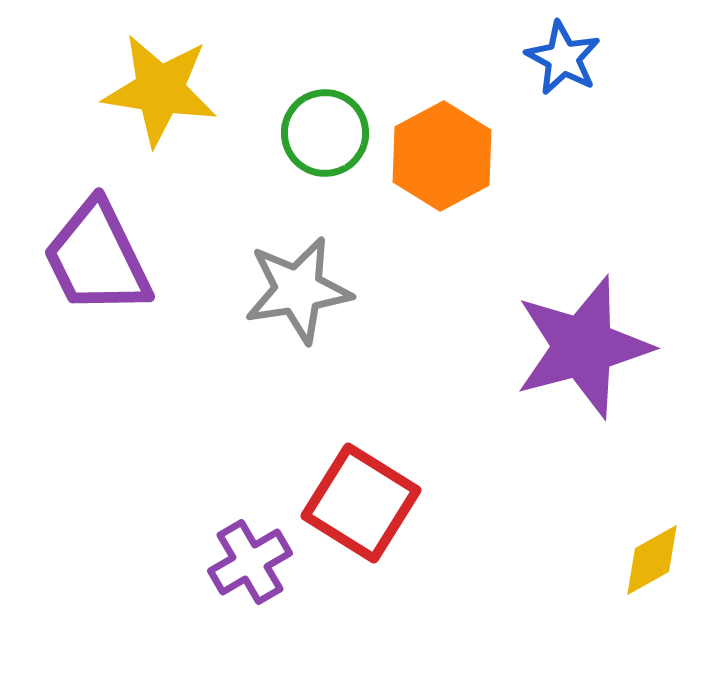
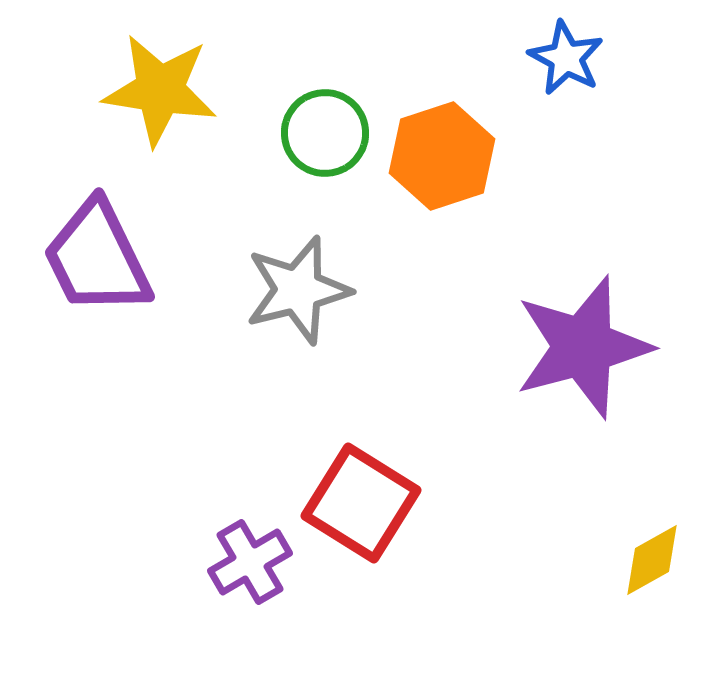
blue star: moved 3 px right
orange hexagon: rotated 10 degrees clockwise
gray star: rotated 5 degrees counterclockwise
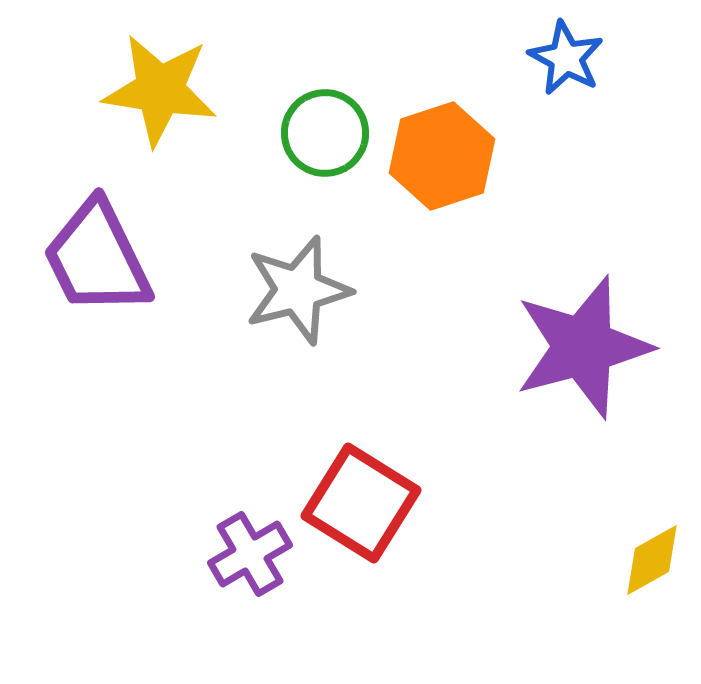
purple cross: moved 8 px up
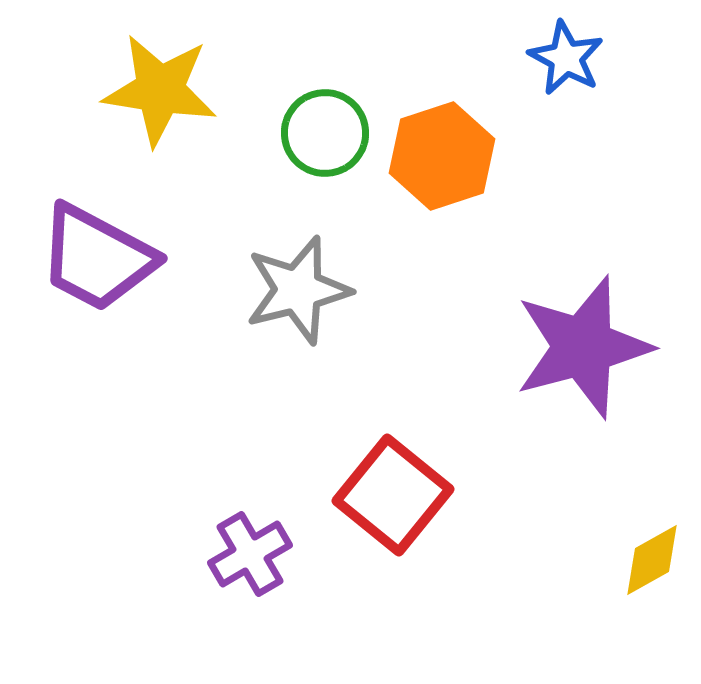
purple trapezoid: rotated 36 degrees counterclockwise
red square: moved 32 px right, 8 px up; rotated 7 degrees clockwise
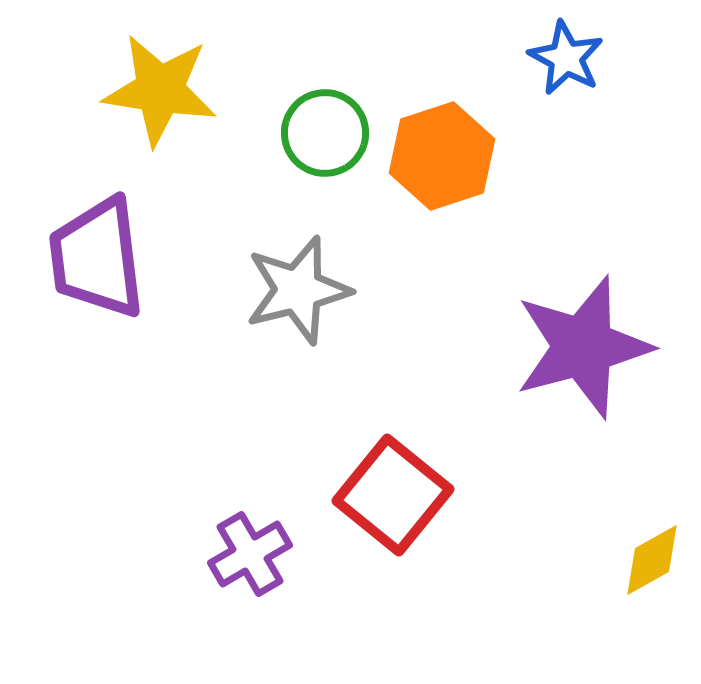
purple trapezoid: rotated 55 degrees clockwise
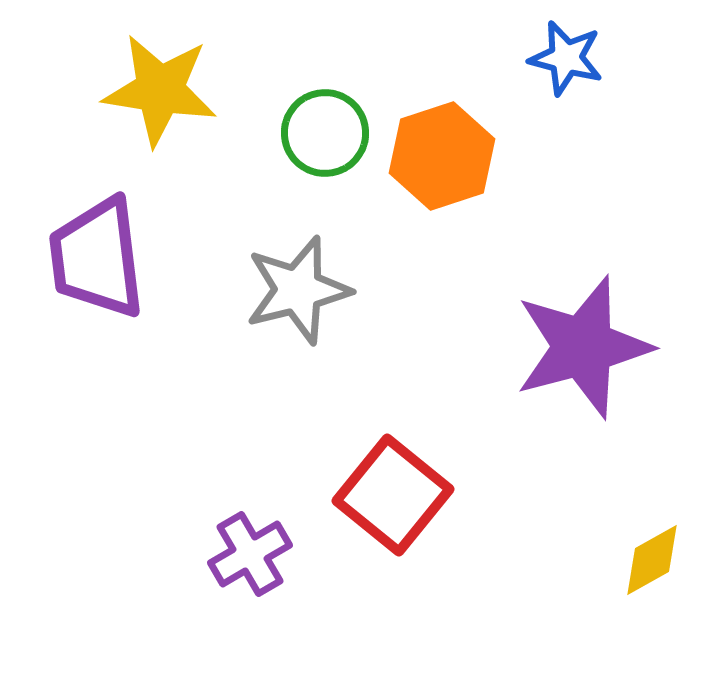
blue star: rotated 14 degrees counterclockwise
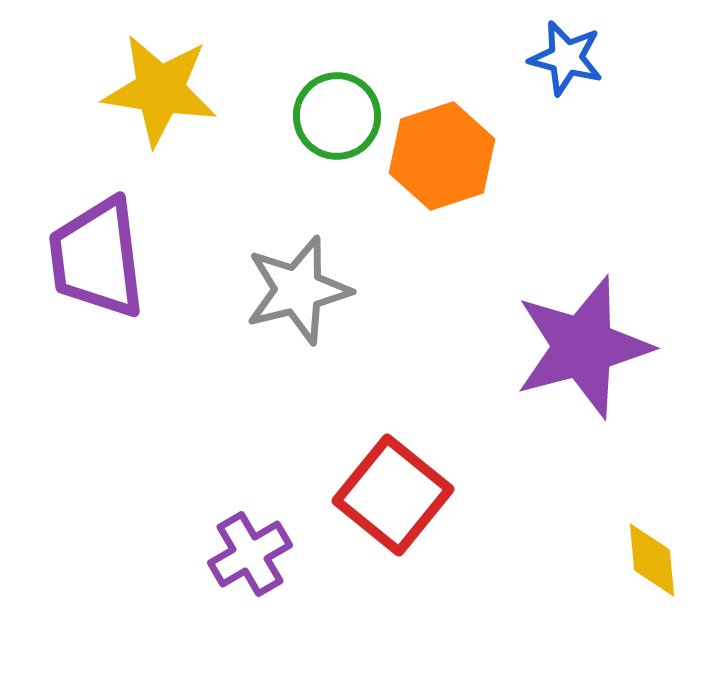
green circle: moved 12 px right, 17 px up
yellow diamond: rotated 66 degrees counterclockwise
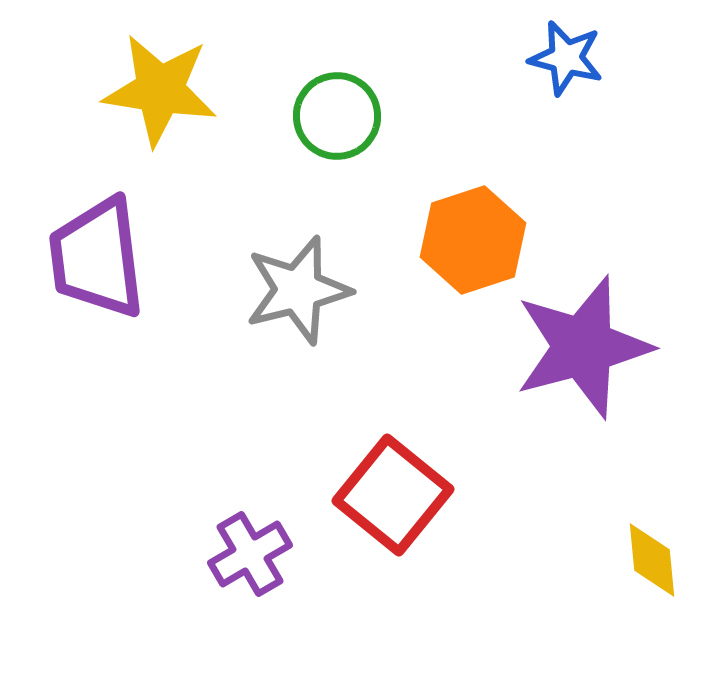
orange hexagon: moved 31 px right, 84 px down
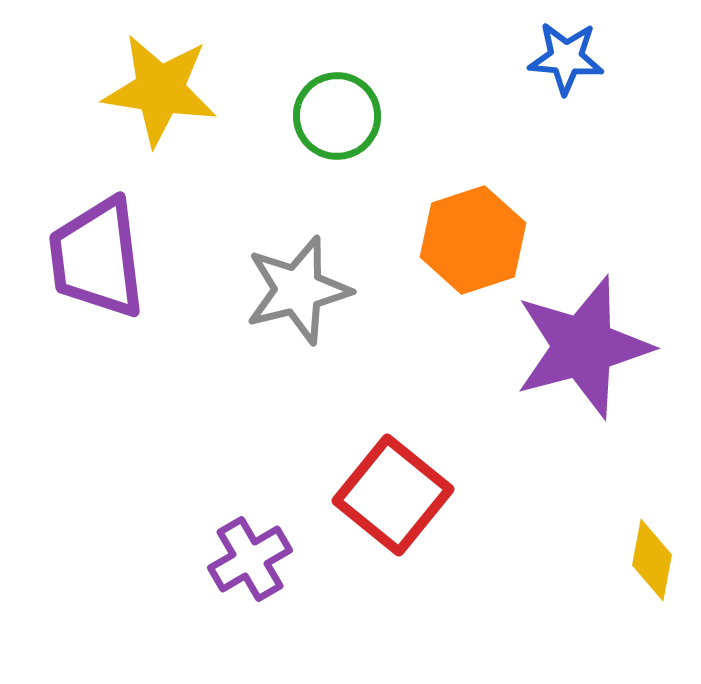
blue star: rotated 10 degrees counterclockwise
purple cross: moved 5 px down
yellow diamond: rotated 16 degrees clockwise
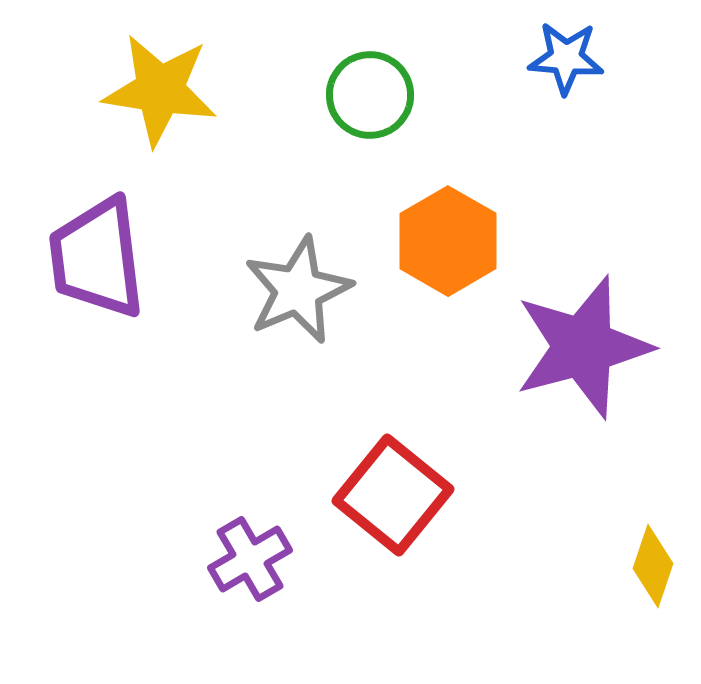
green circle: moved 33 px right, 21 px up
orange hexagon: moved 25 px left, 1 px down; rotated 12 degrees counterclockwise
gray star: rotated 9 degrees counterclockwise
yellow diamond: moved 1 px right, 6 px down; rotated 8 degrees clockwise
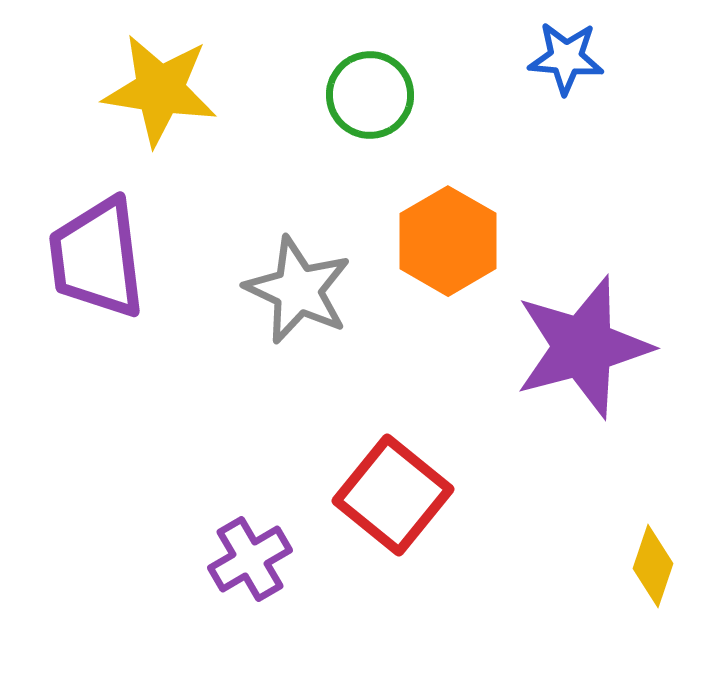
gray star: rotated 24 degrees counterclockwise
